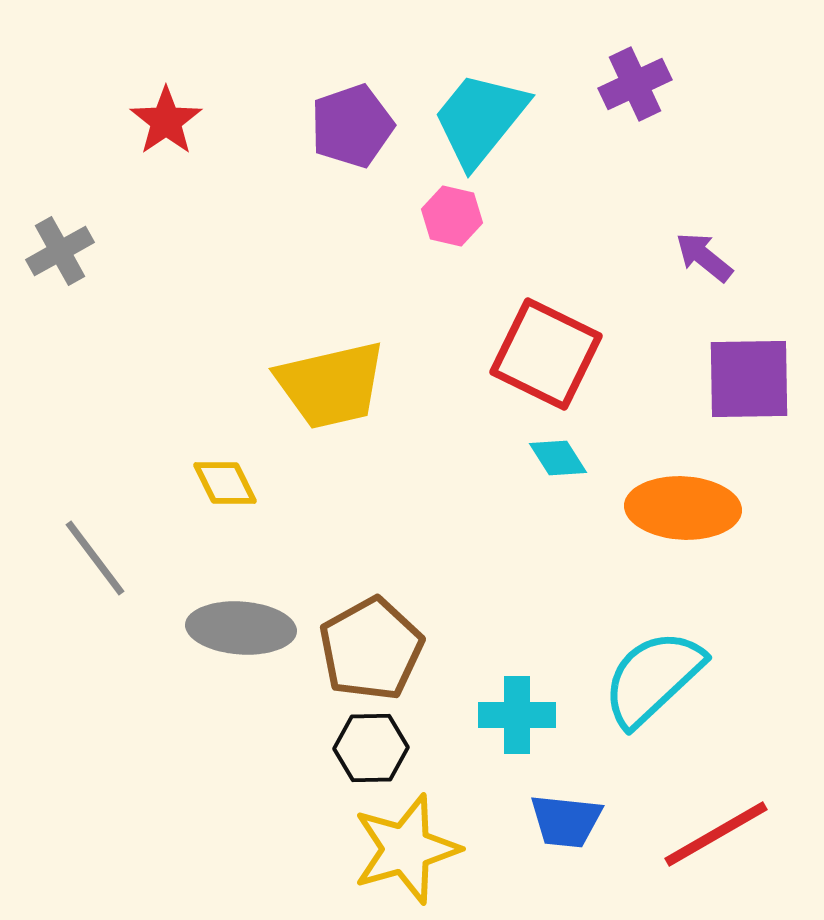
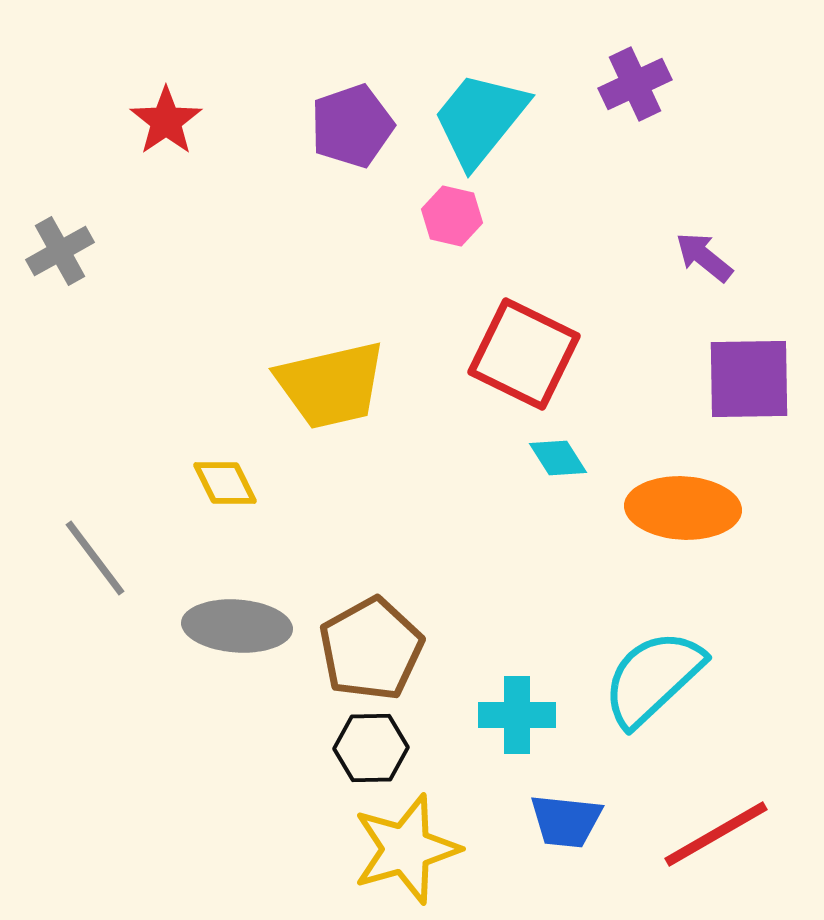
red square: moved 22 px left
gray ellipse: moved 4 px left, 2 px up
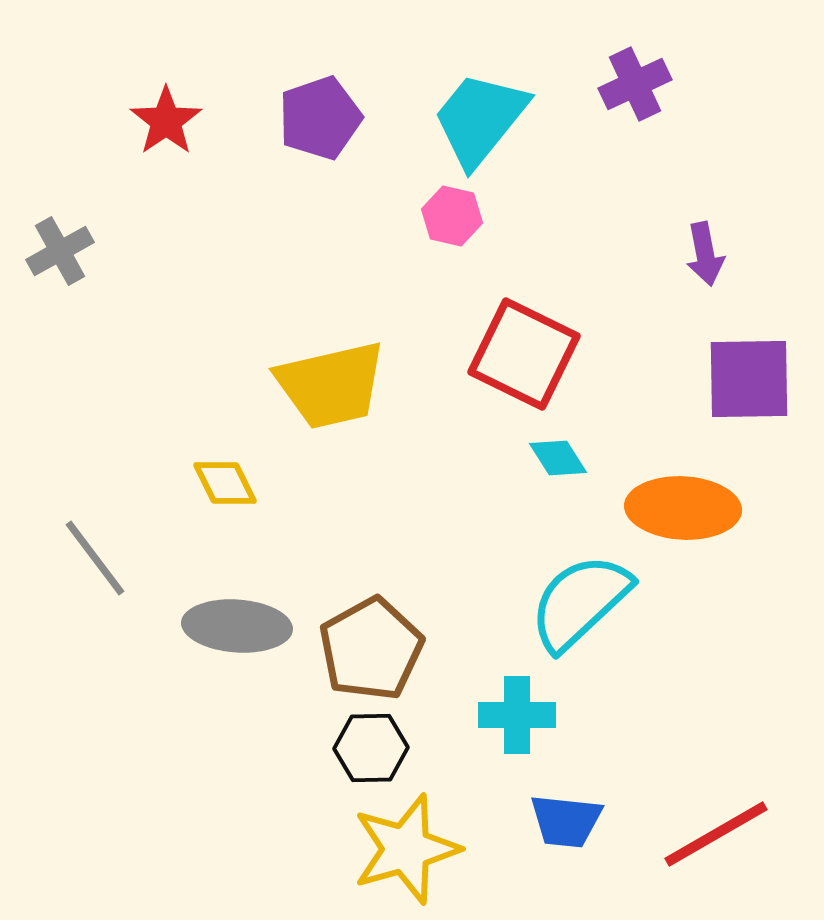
purple pentagon: moved 32 px left, 8 px up
purple arrow: moved 1 px right, 3 px up; rotated 140 degrees counterclockwise
cyan semicircle: moved 73 px left, 76 px up
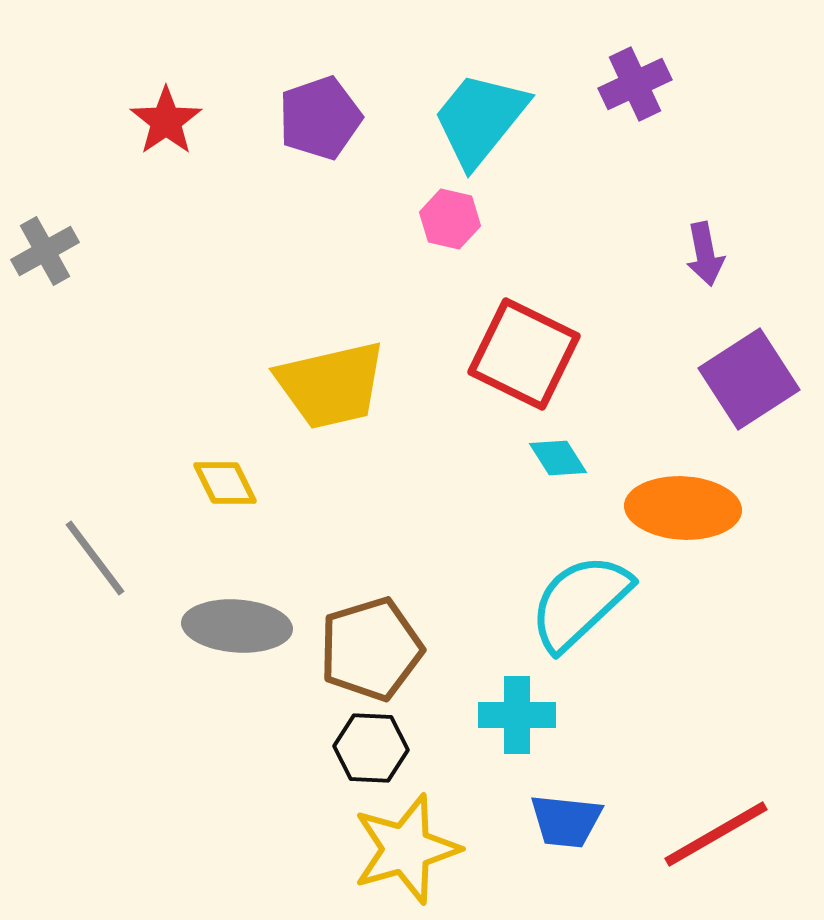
pink hexagon: moved 2 px left, 3 px down
gray cross: moved 15 px left
purple square: rotated 32 degrees counterclockwise
brown pentagon: rotated 12 degrees clockwise
black hexagon: rotated 4 degrees clockwise
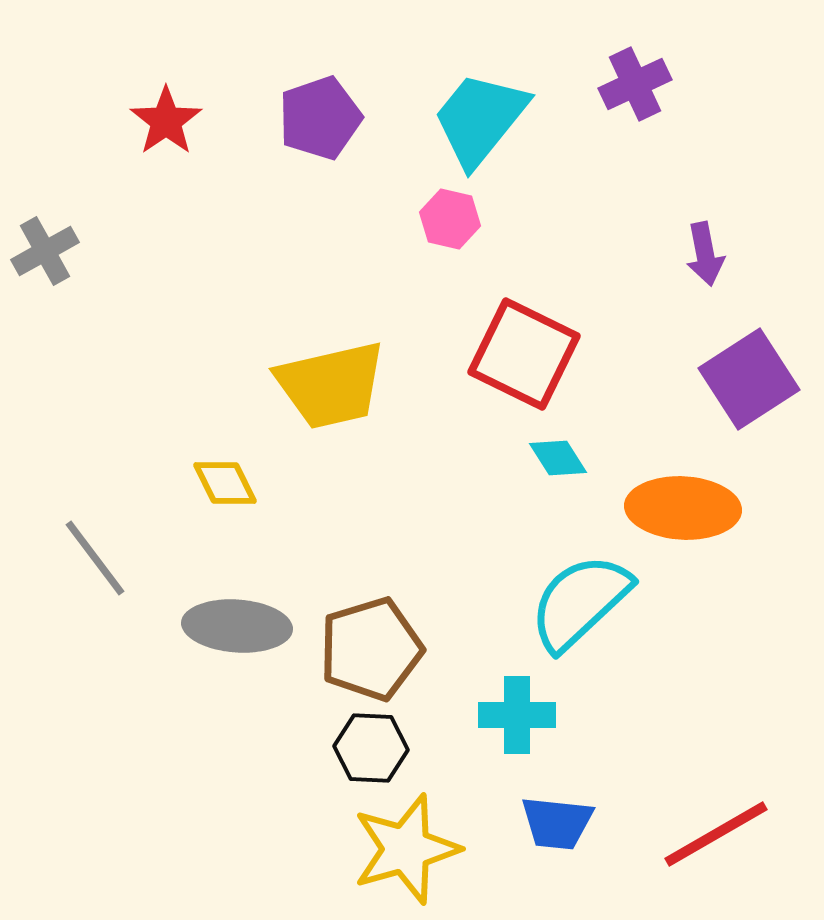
blue trapezoid: moved 9 px left, 2 px down
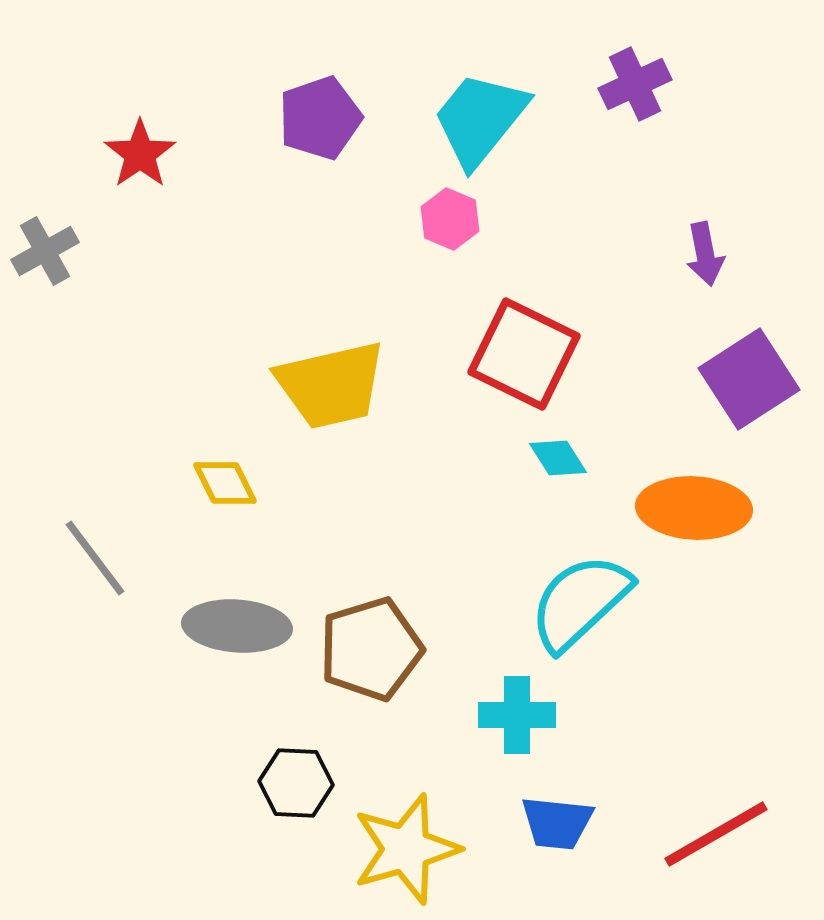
red star: moved 26 px left, 33 px down
pink hexagon: rotated 10 degrees clockwise
orange ellipse: moved 11 px right
black hexagon: moved 75 px left, 35 px down
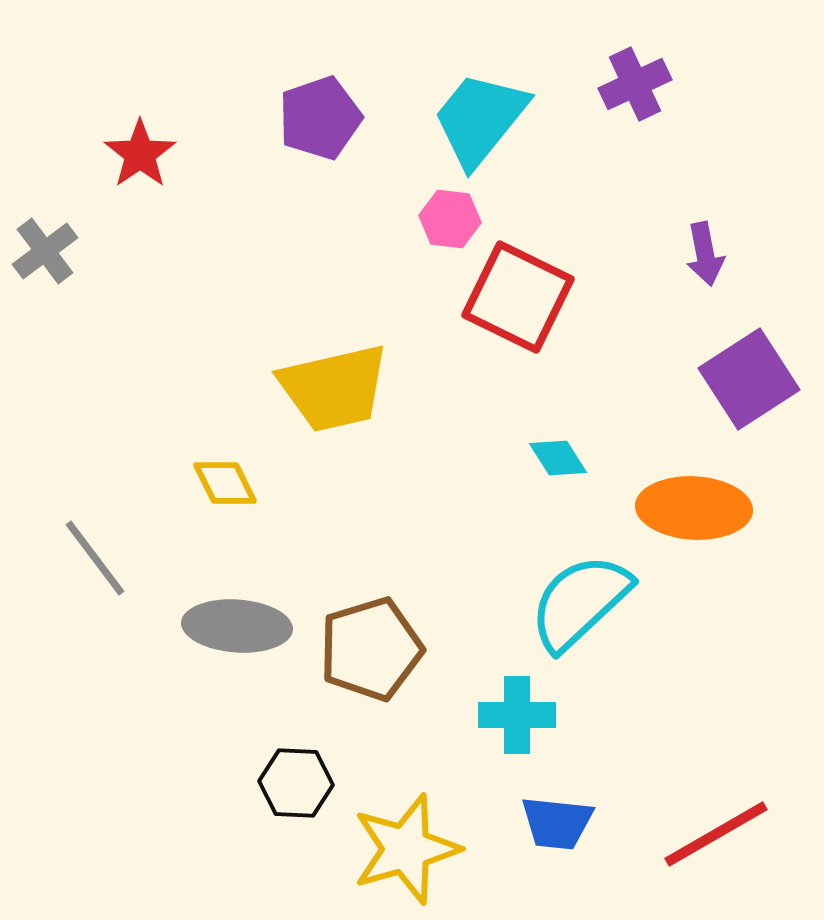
pink hexagon: rotated 16 degrees counterclockwise
gray cross: rotated 8 degrees counterclockwise
red square: moved 6 px left, 57 px up
yellow trapezoid: moved 3 px right, 3 px down
